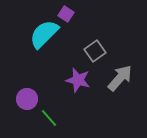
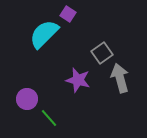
purple square: moved 2 px right
gray square: moved 7 px right, 2 px down
gray arrow: rotated 56 degrees counterclockwise
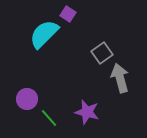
purple star: moved 9 px right, 32 px down
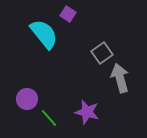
cyan semicircle: rotated 96 degrees clockwise
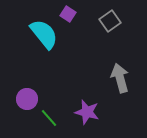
gray square: moved 8 px right, 32 px up
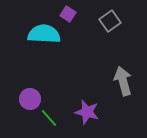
cyan semicircle: rotated 48 degrees counterclockwise
gray arrow: moved 3 px right, 3 px down
purple circle: moved 3 px right
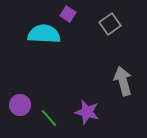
gray square: moved 3 px down
purple circle: moved 10 px left, 6 px down
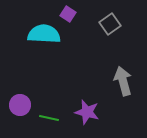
green line: rotated 36 degrees counterclockwise
